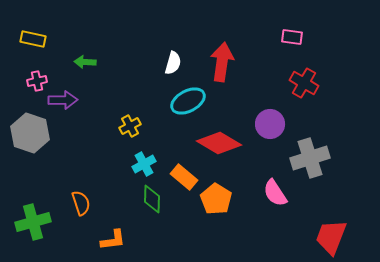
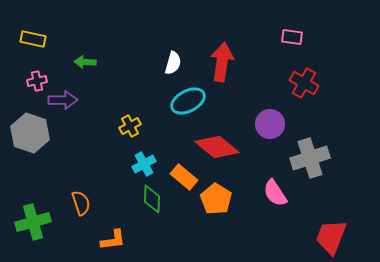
red diamond: moved 2 px left, 4 px down; rotated 9 degrees clockwise
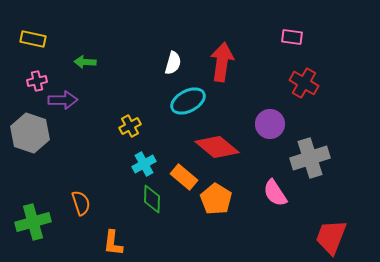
orange L-shape: moved 3 px down; rotated 104 degrees clockwise
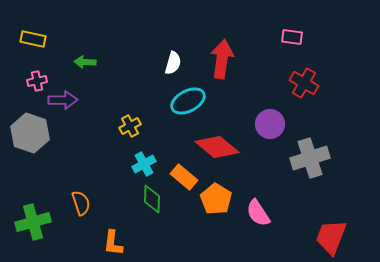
red arrow: moved 3 px up
pink semicircle: moved 17 px left, 20 px down
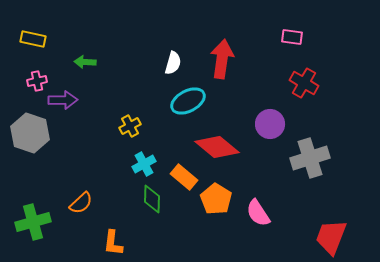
orange semicircle: rotated 65 degrees clockwise
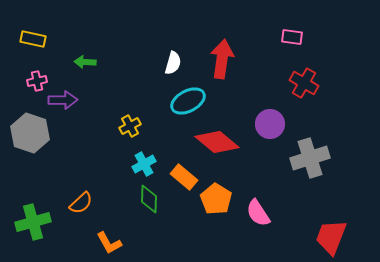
red diamond: moved 5 px up
green diamond: moved 3 px left
orange L-shape: moved 4 px left; rotated 36 degrees counterclockwise
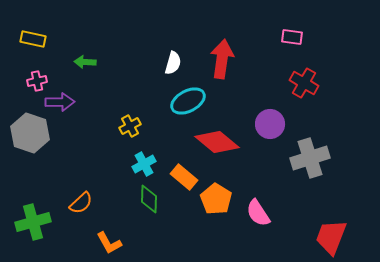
purple arrow: moved 3 px left, 2 px down
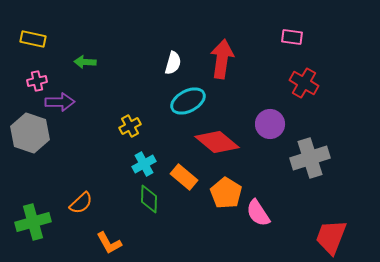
orange pentagon: moved 10 px right, 6 px up
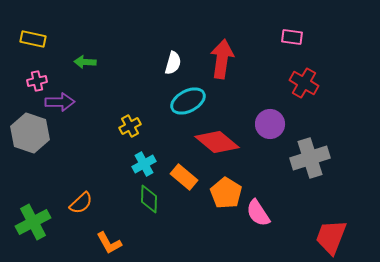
green cross: rotated 12 degrees counterclockwise
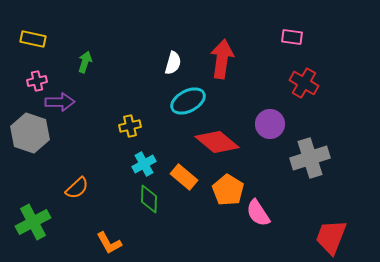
green arrow: rotated 105 degrees clockwise
yellow cross: rotated 15 degrees clockwise
orange pentagon: moved 2 px right, 3 px up
orange semicircle: moved 4 px left, 15 px up
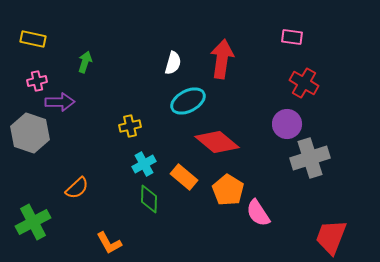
purple circle: moved 17 px right
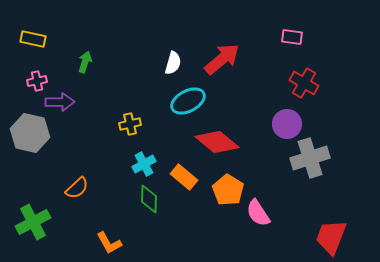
red arrow: rotated 42 degrees clockwise
yellow cross: moved 2 px up
gray hexagon: rotated 6 degrees counterclockwise
